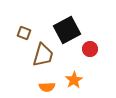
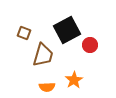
red circle: moved 4 px up
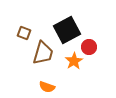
red circle: moved 1 px left, 2 px down
brown trapezoid: moved 2 px up
orange star: moved 19 px up
orange semicircle: rotated 21 degrees clockwise
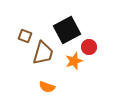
brown square: moved 1 px right, 3 px down
orange star: rotated 12 degrees clockwise
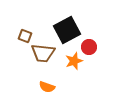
brown trapezoid: rotated 80 degrees clockwise
